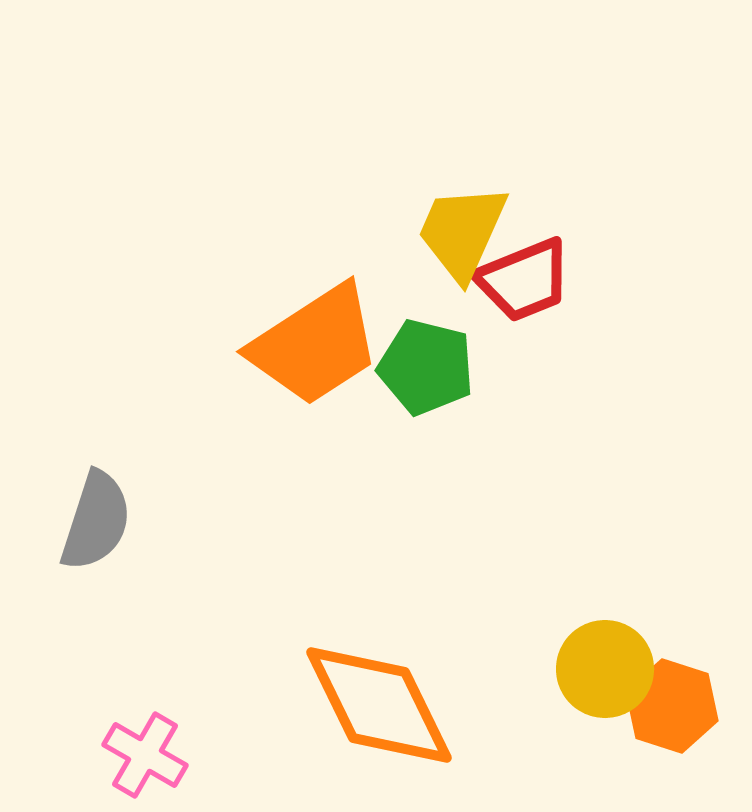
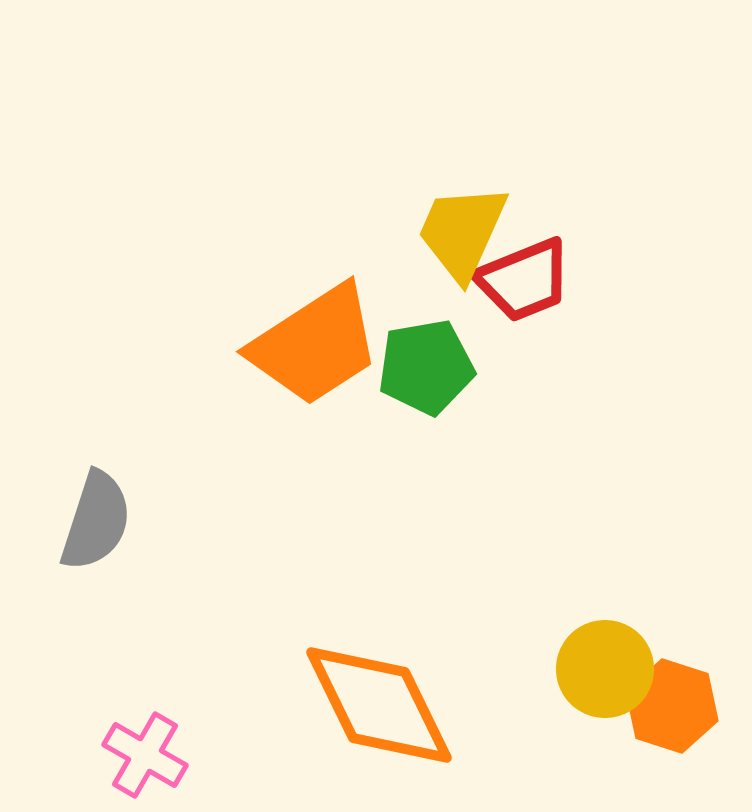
green pentagon: rotated 24 degrees counterclockwise
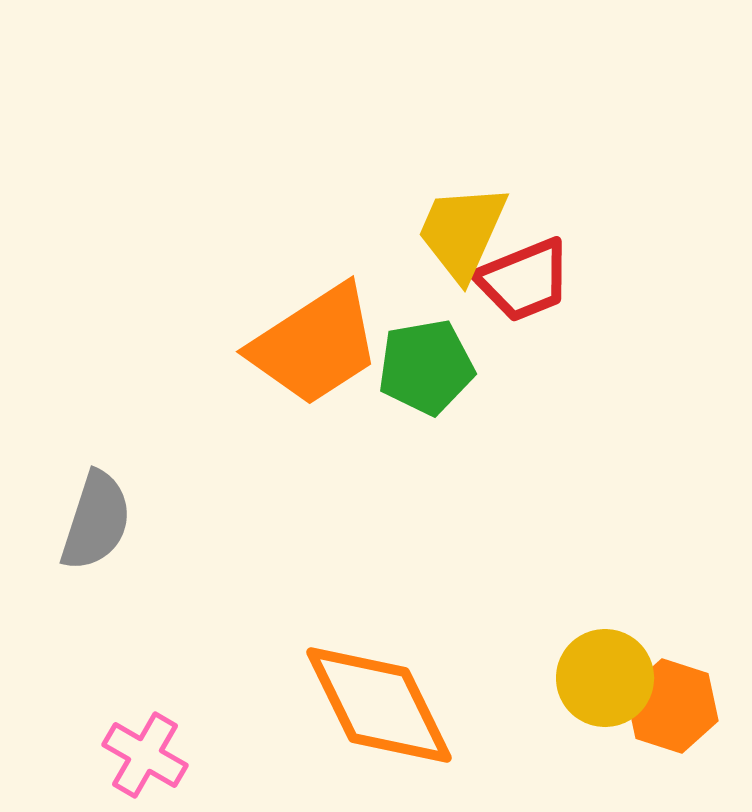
yellow circle: moved 9 px down
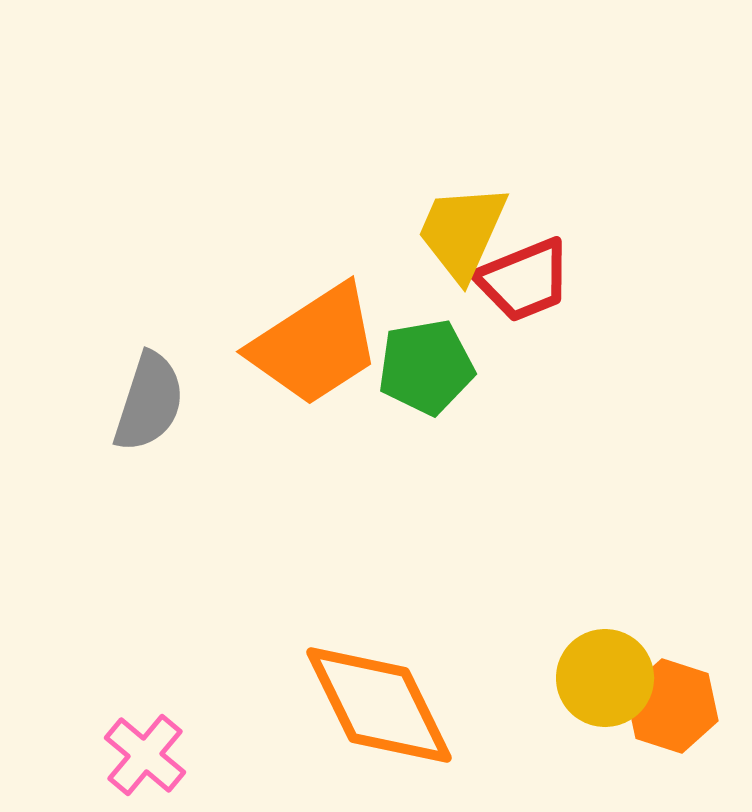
gray semicircle: moved 53 px right, 119 px up
pink cross: rotated 10 degrees clockwise
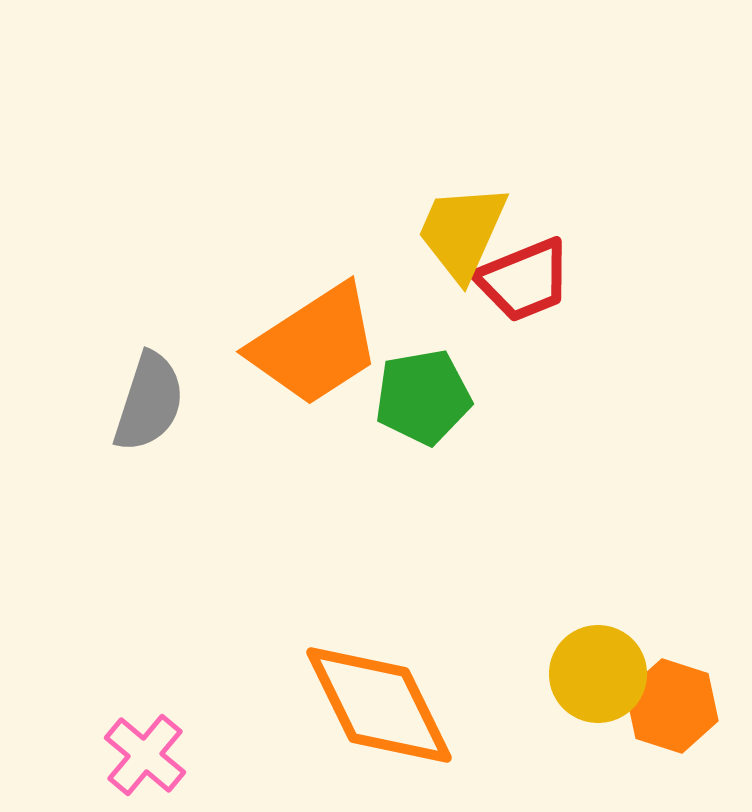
green pentagon: moved 3 px left, 30 px down
yellow circle: moved 7 px left, 4 px up
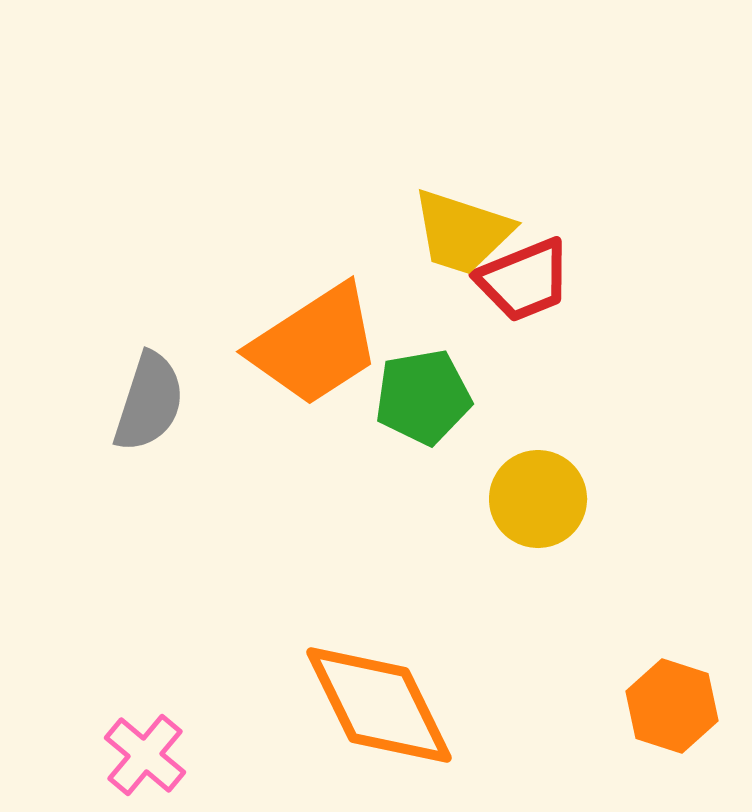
yellow trapezoid: rotated 96 degrees counterclockwise
yellow circle: moved 60 px left, 175 px up
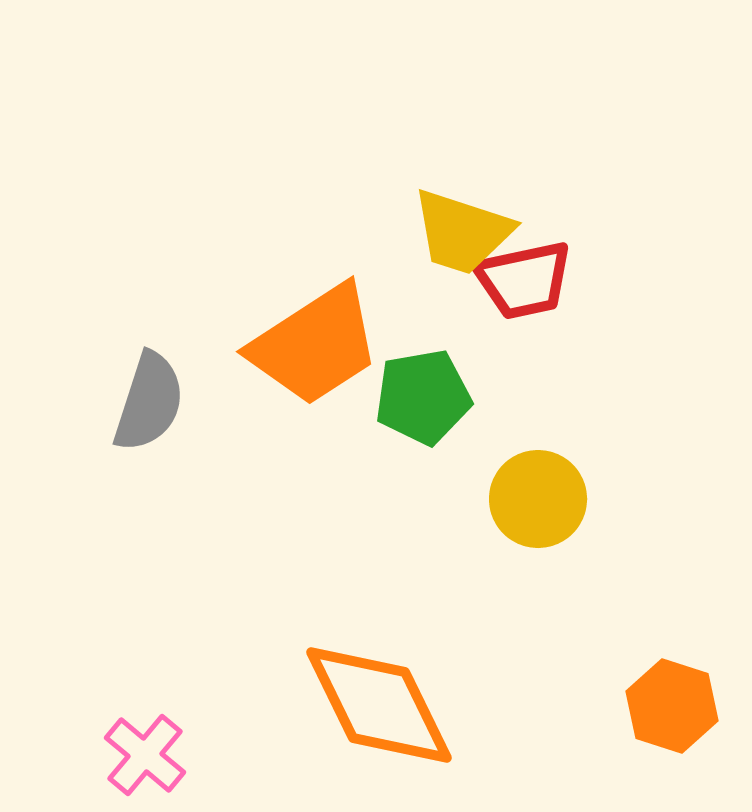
red trapezoid: rotated 10 degrees clockwise
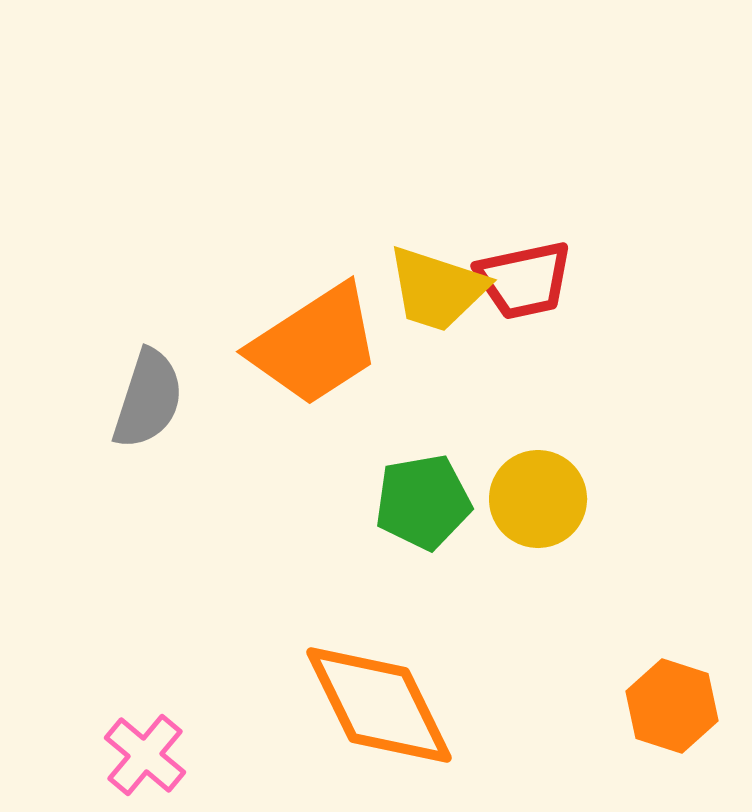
yellow trapezoid: moved 25 px left, 57 px down
green pentagon: moved 105 px down
gray semicircle: moved 1 px left, 3 px up
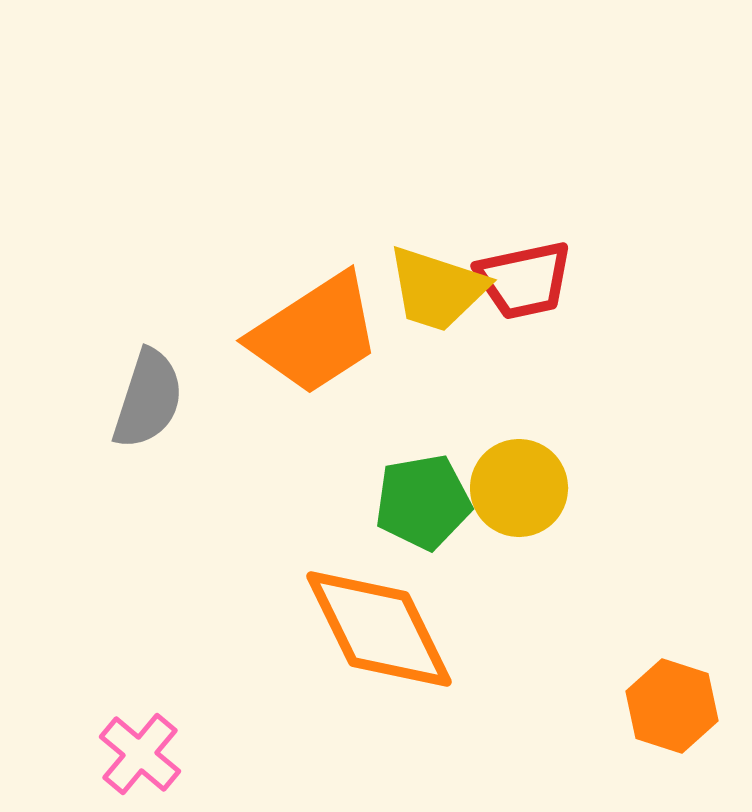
orange trapezoid: moved 11 px up
yellow circle: moved 19 px left, 11 px up
orange diamond: moved 76 px up
pink cross: moved 5 px left, 1 px up
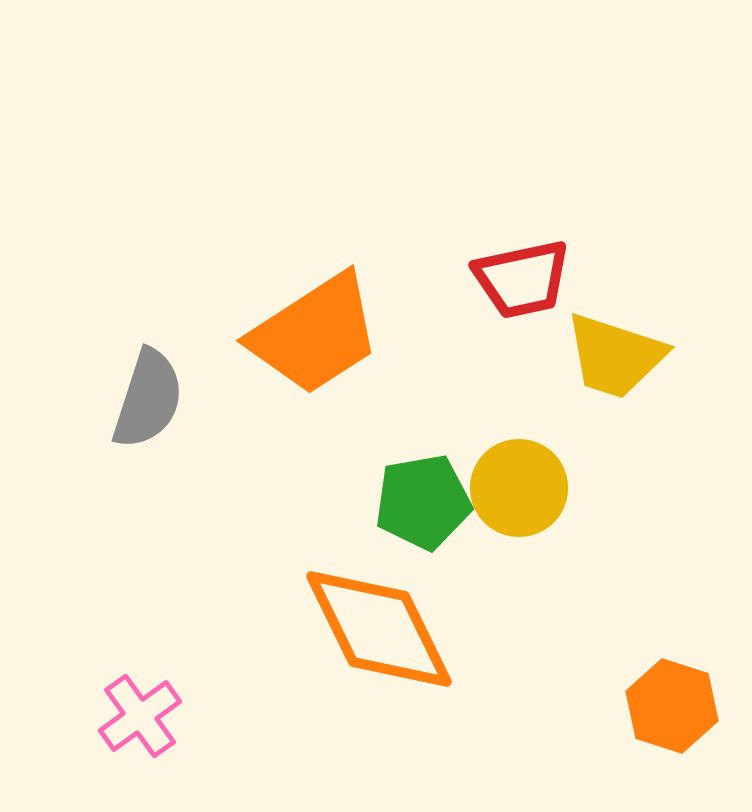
red trapezoid: moved 2 px left, 1 px up
yellow trapezoid: moved 178 px right, 67 px down
pink cross: moved 38 px up; rotated 14 degrees clockwise
